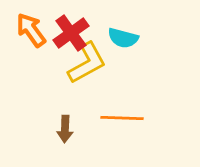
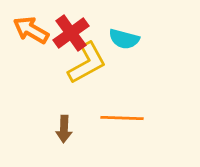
orange arrow: rotated 24 degrees counterclockwise
cyan semicircle: moved 1 px right, 1 px down
brown arrow: moved 1 px left
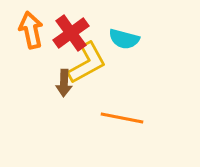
orange arrow: rotated 48 degrees clockwise
orange line: rotated 9 degrees clockwise
brown arrow: moved 46 px up
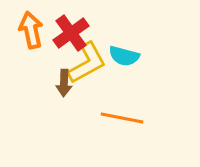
cyan semicircle: moved 17 px down
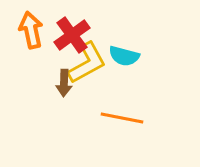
red cross: moved 1 px right, 2 px down
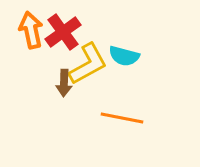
red cross: moved 9 px left, 3 px up
yellow L-shape: moved 1 px right, 1 px down
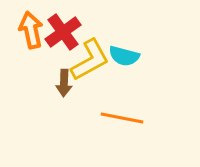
yellow L-shape: moved 2 px right, 4 px up
